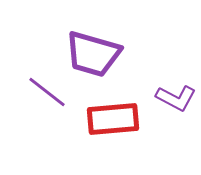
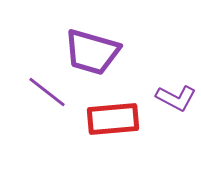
purple trapezoid: moved 1 px left, 2 px up
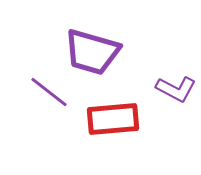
purple line: moved 2 px right
purple L-shape: moved 9 px up
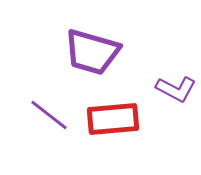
purple line: moved 23 px down
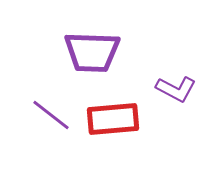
purple trapezoid: rotated 14 degrees counterclockwise
purple line: moved 2 px right
